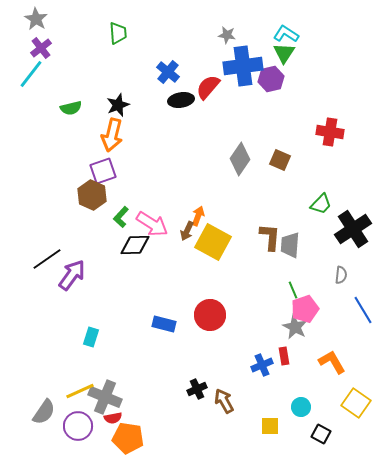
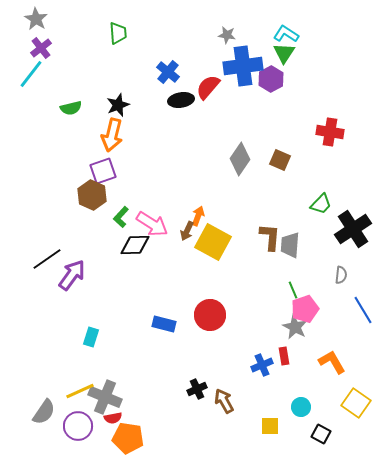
purple hexagon at (271, 79): rotated 15 degrees counterclockwise
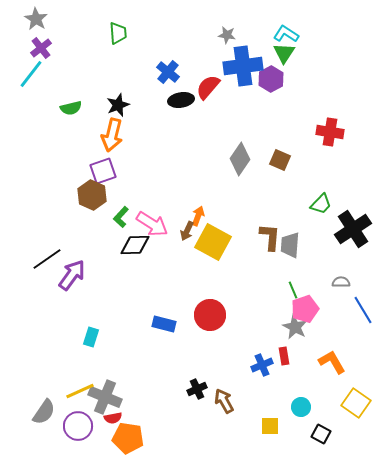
gray semicircle at (341, 275): moved 7 px down; rotated 96 degrees counterclockwise
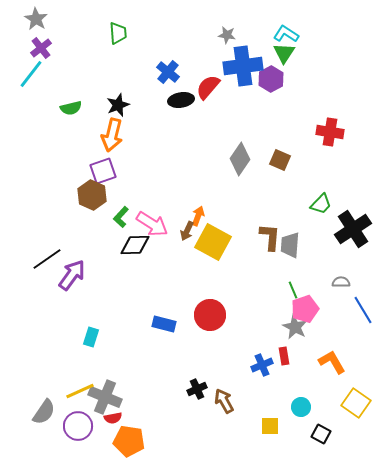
orange pentagon at (128, 438): moved 1 px right, 3 px down
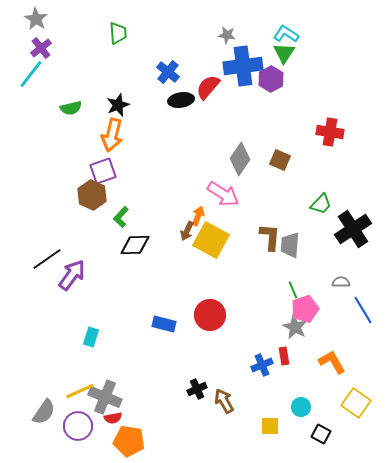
pink arrow at (152, 224): moved 71 px right, 30 px up
yellow square at (213, 242): moved 2 px left, 2 px up
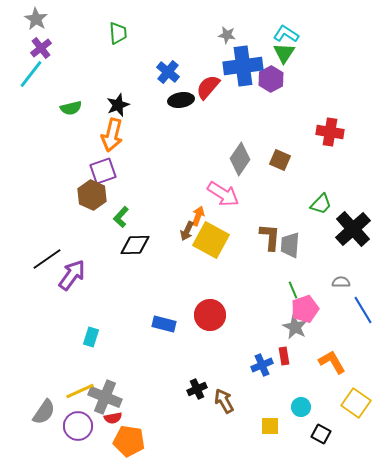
black cross at (353, 229): rotated 9 degrees counterclockwise
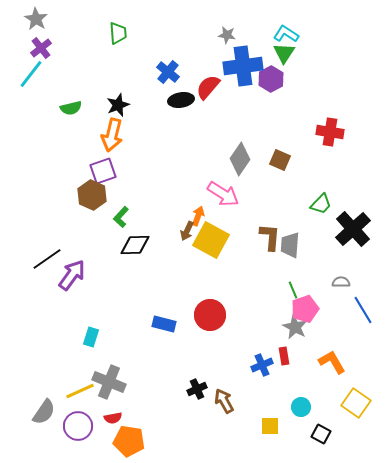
gray cross at (105, 397): moved 4 px right, 15 px up
